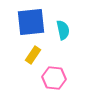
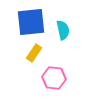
yellow rectangle: moved 1 px right, 2 px up
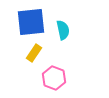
pink hexagon: rotated 15 degrees clockwise
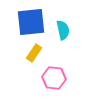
pink hexagon: rotated 15 degrees counterclockwise
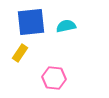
cyan semicircle: moved 3 px right, 4 px up; rotated 90 degrees counterclockwise
yellow rectangle: moved 14 px left
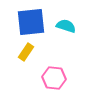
cyan semicircle: rotated 30 degrees clockwise
yellow rectangle: moved 6 px right, 1 px up
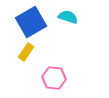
blue square: rotated 24 degrees counterclockwise
cyan semicircle: moved 2 px right, 9 px up
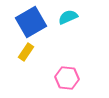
cyan semicircle: rotated 42 degrees counterclockwise
pink hexagon: moved 13 px right
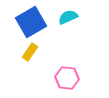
yellow rectangle: moved 4 px right
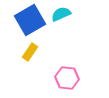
cyan semicircle: moved 7 px left, 3 px up
blue square: moved 1 px left, 2 px up
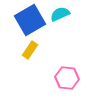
cyan semicircle: moved 1 px left
yellow rectangle: moved 2 px up
